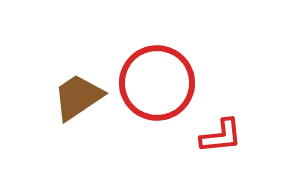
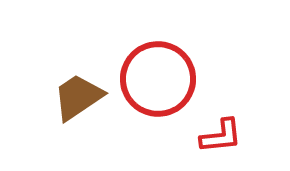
red circle: moved 1 px right, 4 px up
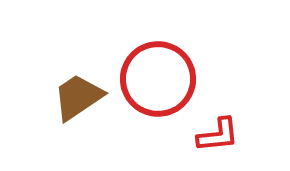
red L-shape: moved 3 px left, 1 px up
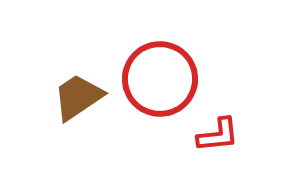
red circle: moved 2 px right
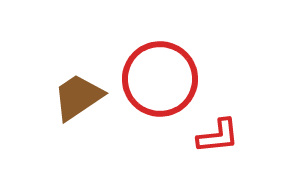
red L-shape: moved 1 px down
